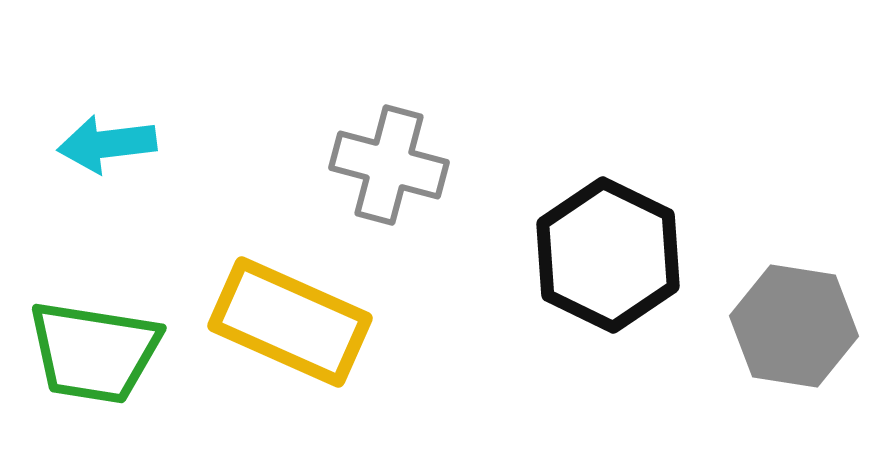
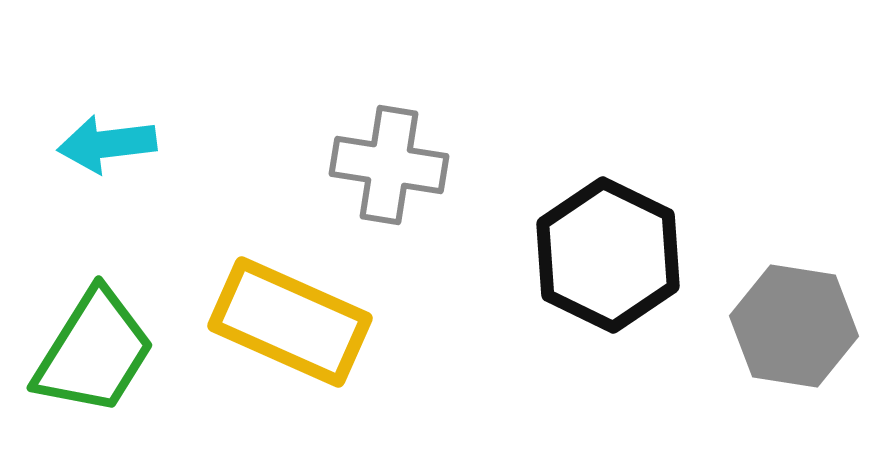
gray cross: rotated 6 degrees counterclockwise
green trapezoid: rotated 67 degrees counterclockwise
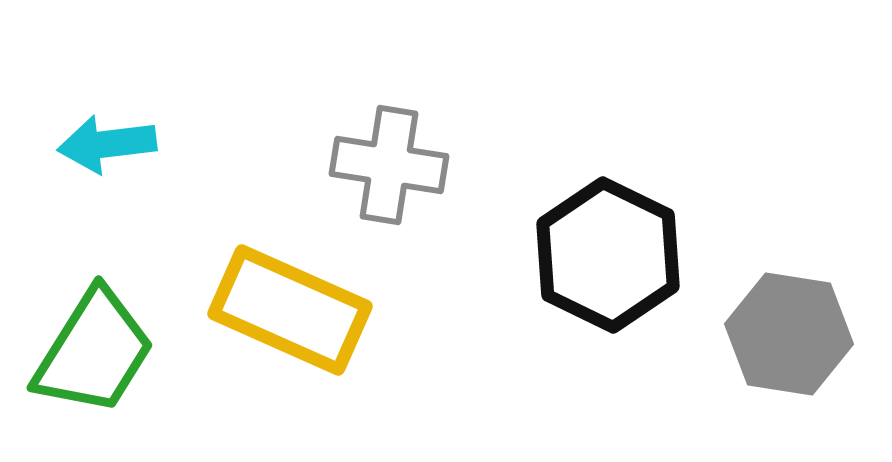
yellow rectangle: moved 12 px up
gray hexagon: moved 5 px left, 8 px down
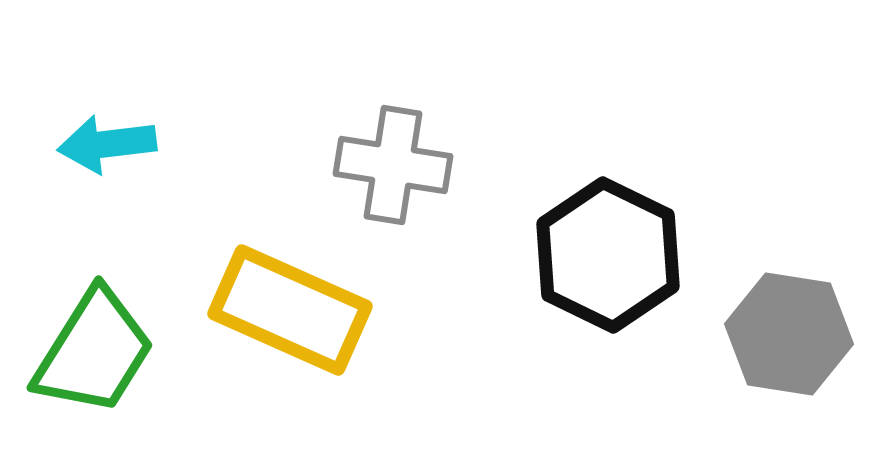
gray cross: moved 4 px right
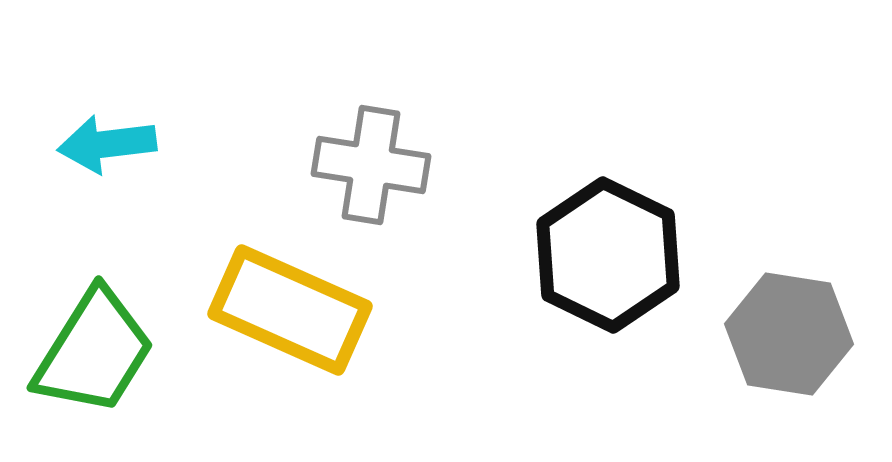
gray cross: moved 22 px left
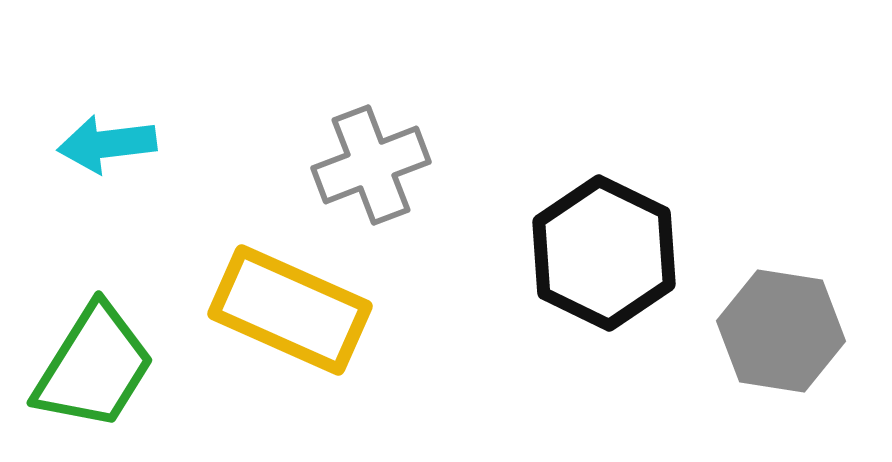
gray cross: rotated 30 degrees counterclockwise
black hexagon: moved 4 px left, 2 px up
gray hexagon: moved 8 px left, 3 px up
green trapezoid: moved 15 px down
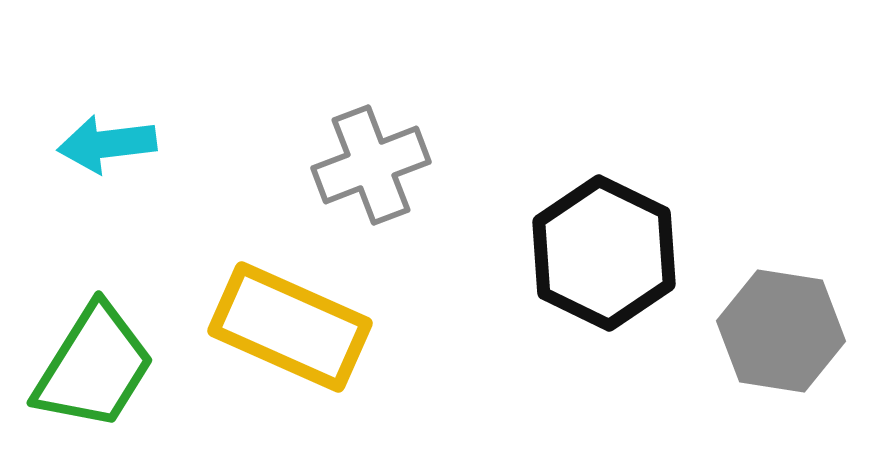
yellow rectangle: moved 17 px down
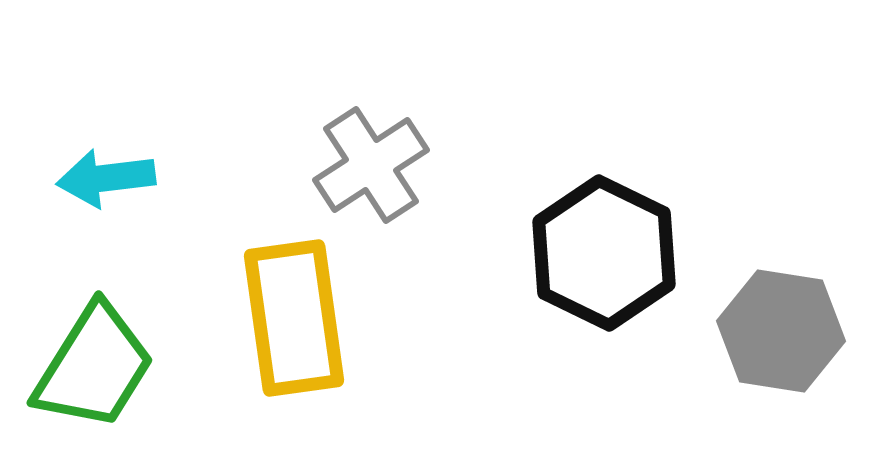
cyan arrow: moved 1 px left, 34 px down
gray cross: rotated 12 degrees counterclockwise
yellow rectangle: moved 4 px right, 9 px up; rotated 58 degrees clockwise
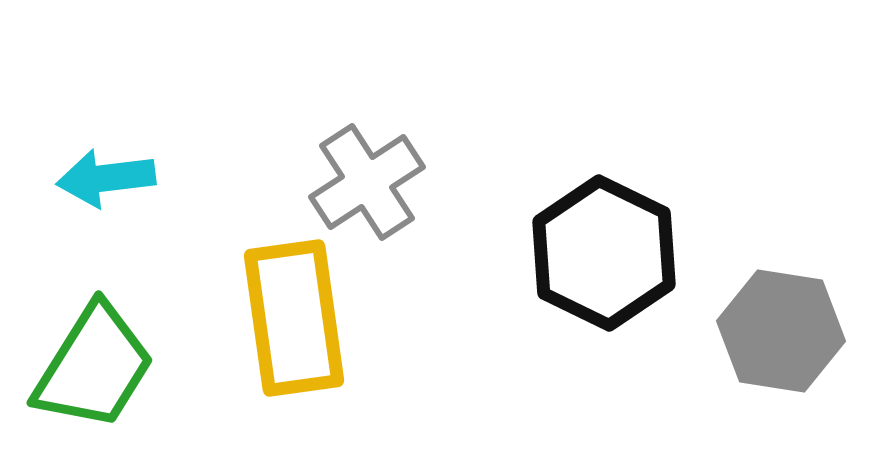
gray cross: moved 4 px left, 17 px down
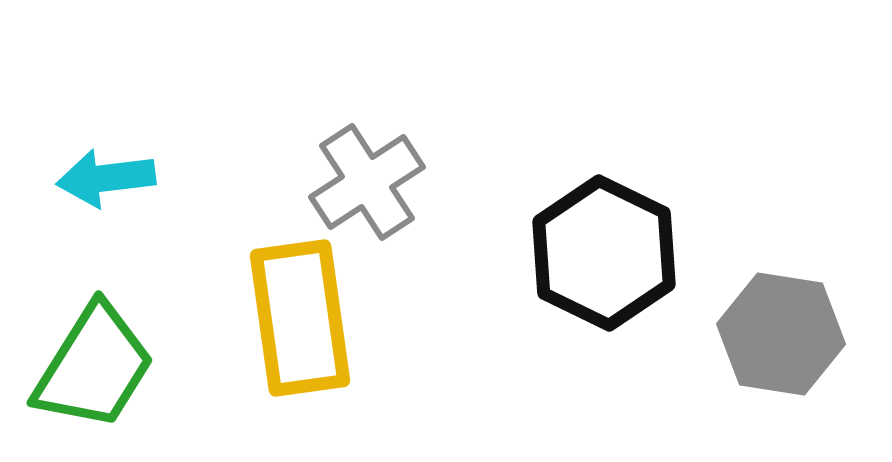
yellow rectangle: moved 6 px right
gray hexagon: moved 3 px down
